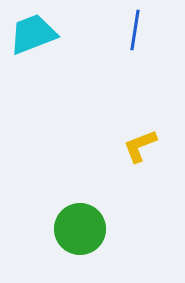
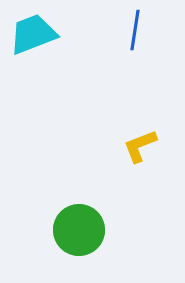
green circle: moved 1 px left, 1 px down
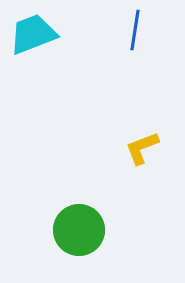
yellow L-shape: moved 2 px right, 2 px down
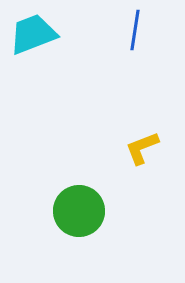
green circle: moved 19 px up
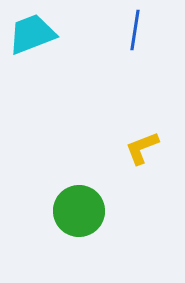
cyan trapezoid: moved 1 px left
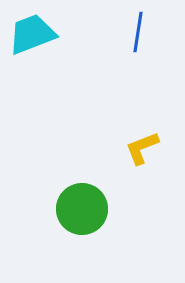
blue line: moved 3 px right, 2 px down
green circle: moved 3 px right, 2 px up
